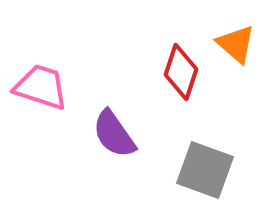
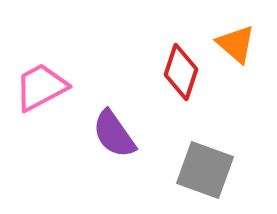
pink trapezoid: rotated 46 degrees counterclockwise
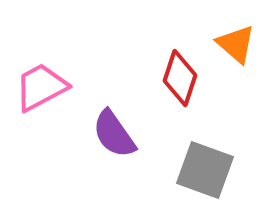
red diamond: moved 1 px left, 6 px down
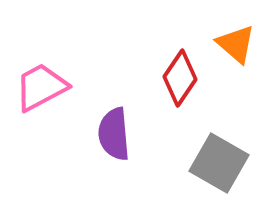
red diamond: rotated 16 degrees clockwise
purple semicircle: rotated 30 degrees clockwise
gray square: moved 14 px right, 7 px up; rotated 10 degrees clockwise
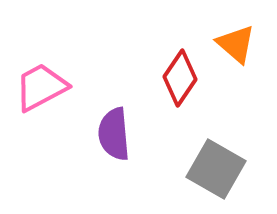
gray square: moved 3 px left, 6 px down
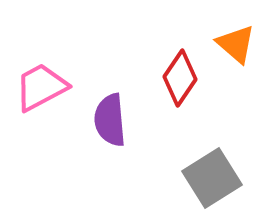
purple semicircle: moved 4 px left, 14 px up
gray square: moved 4 px left, 9 px down; rotated 28 degrees clockwise
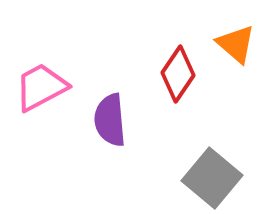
red diamond: moved 2 px left, 4 px up
gray square: rotated 18 degrees counterclockwise
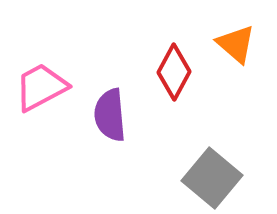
red diamond: moved 4 px left, 2 px up; rotated 6 degrees counterclockwise
purple semicircle: moved 5 px up
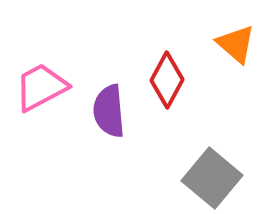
red diamond: moved 7 px left, 8 px down
purple semicircle: moved 1 px left, 4 px up
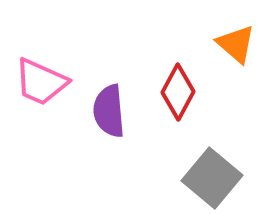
red diamond: moved 11 px right, 12 px down
pink trapezoid: moved 5 px up; rotated 128 degrees counterclockwise
